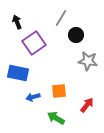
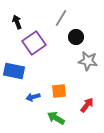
black circle: moved 2 px down
blue rectangle: moved 4 px left, 2 px up
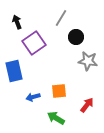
blue rectangle: rotated 65 degrees clockwise
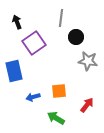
gray line: rotated 24 degrees counterclockwise
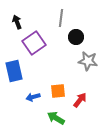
orange square: moved 1 px left
red arrow: moved 7 px left, 5 px up
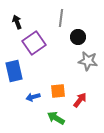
black circle: moved 2 px right
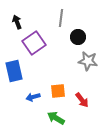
red arrow: moved 2 px right; rotated 105 degrees clockwise
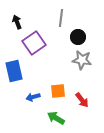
gray star: moved 6 px left, 1 px up
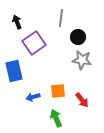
green arrow: rotated 36 degrees clockwise
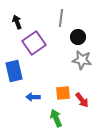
orange square: moved 5 px right, 2 px down
blue arrow: rotated 16 degrees clockwise
